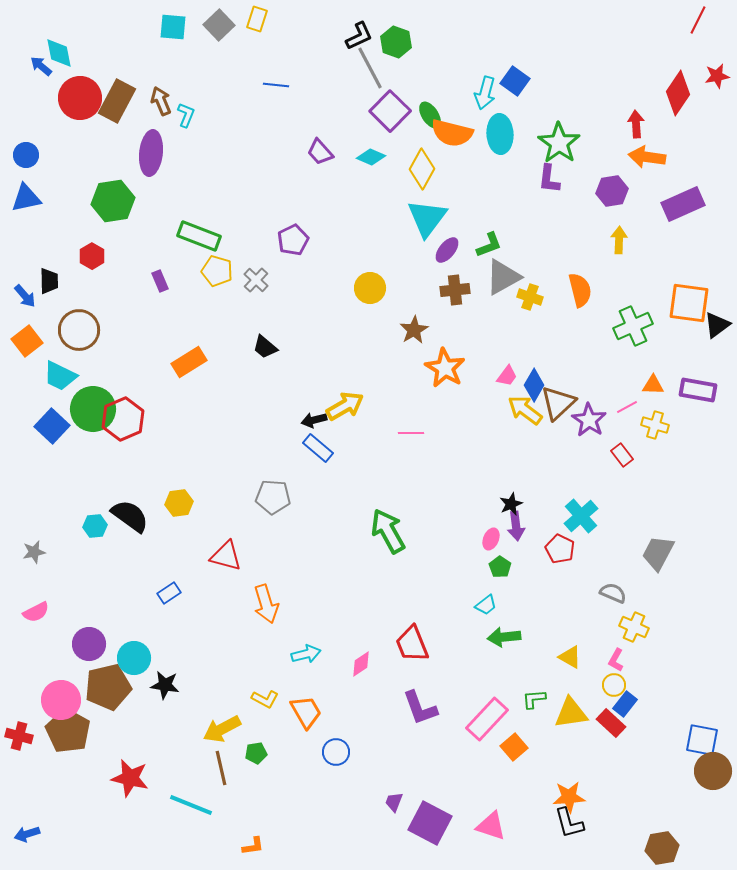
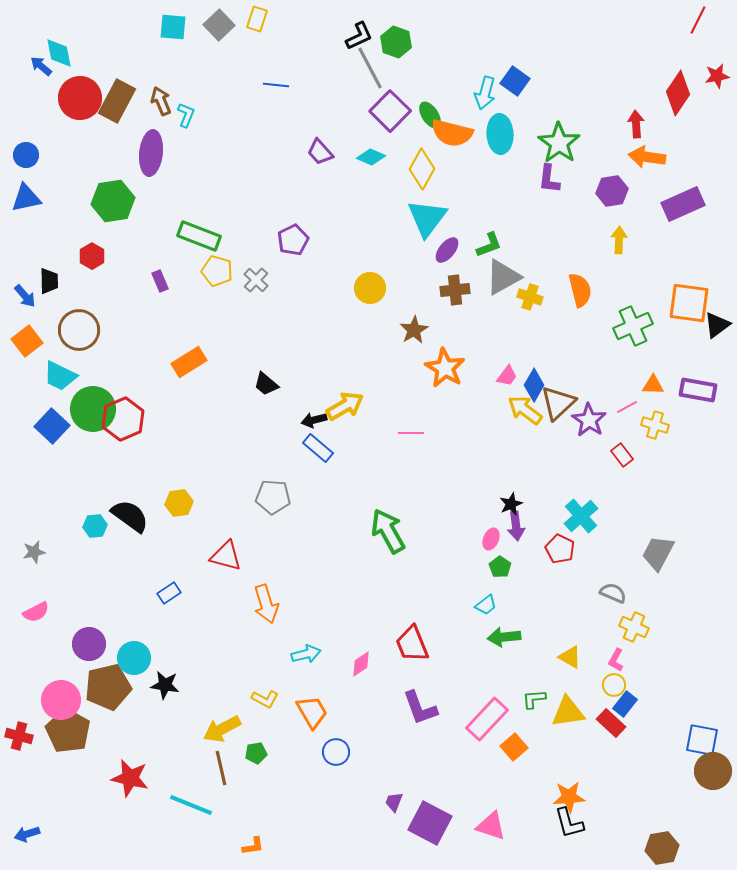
black trapezoid at (265, 347): moved 1 px right, 37 px down
orange trapezoid at (306, 712): moved 6 px right
yellow triangle at (571, 713): moved 3 px left, 1 px up
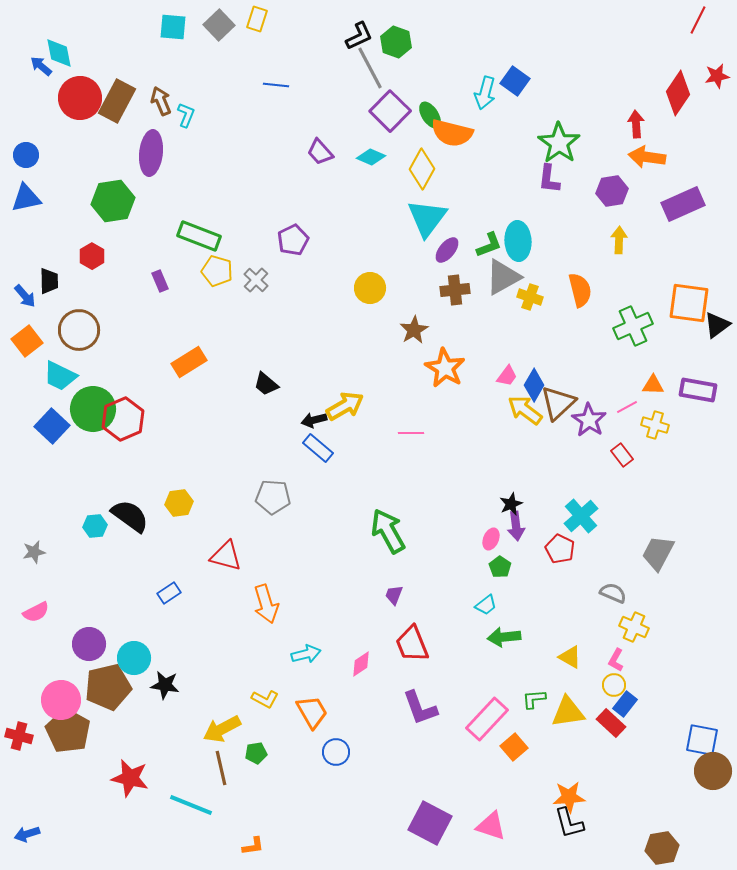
cyan ellipse at (500, 134): moved 18 px right, 107 px down
purple trapezoid at (394, 802): moved 207 px up
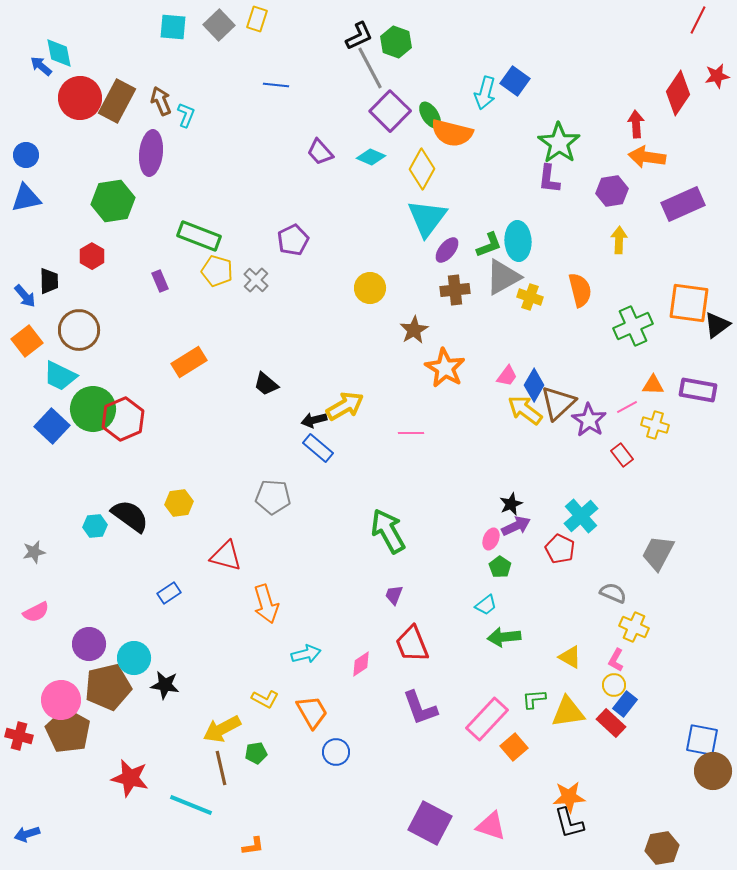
purple arrow at (516, 526): rotated 108 degrees counterclockwise
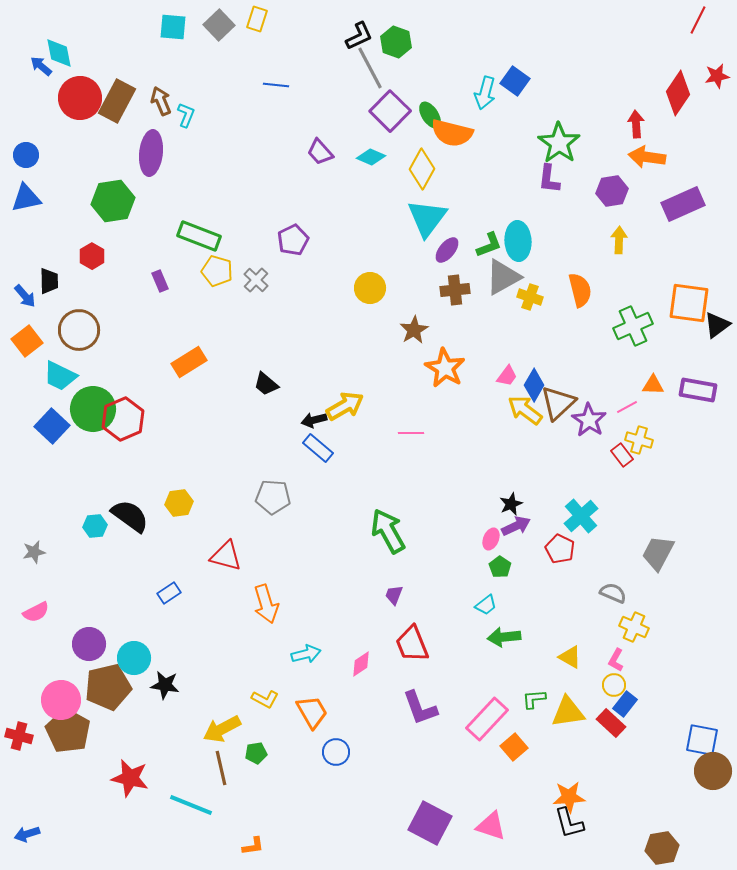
yellow cross at (655, 425): moved 16 px left, 15 px down
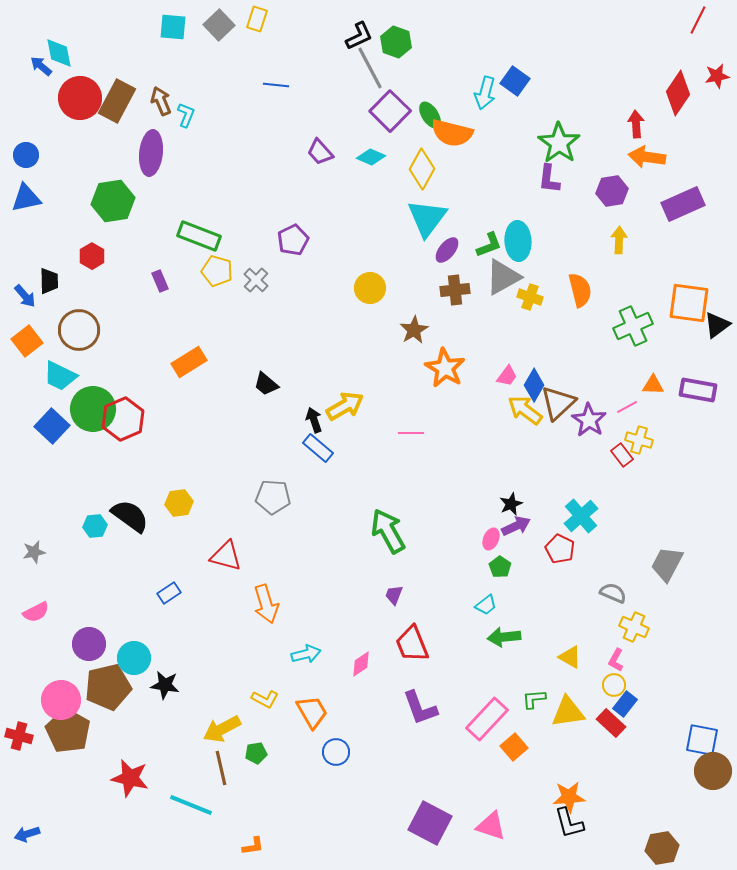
black arrow at (314, 420): rotated 85 degrees clockwise
gray trapezoid at (658, 553): moved 9 px right, 11 px down
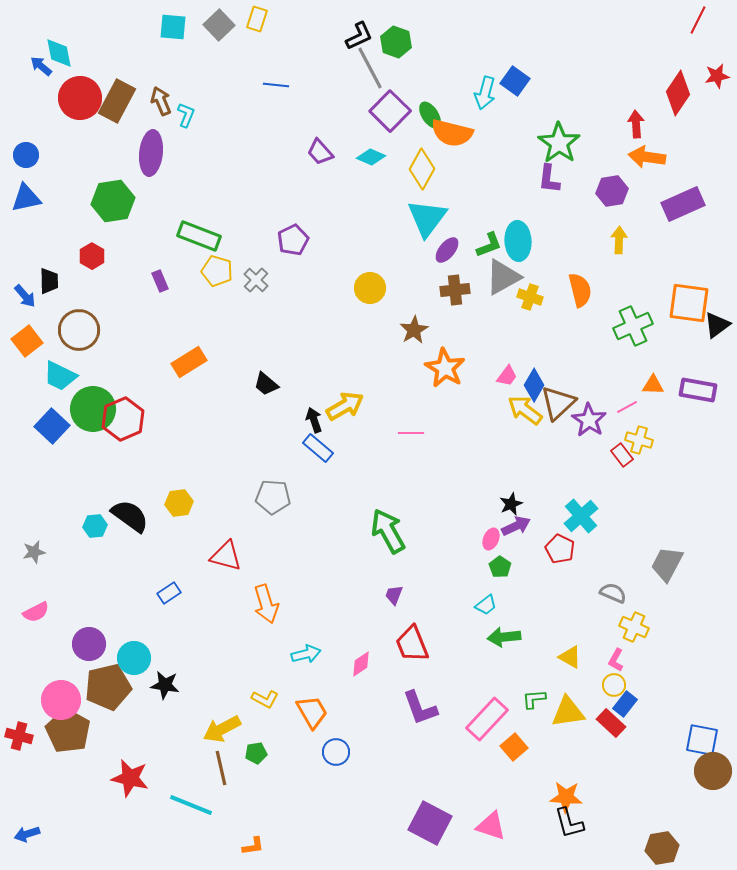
orange star at (569, 797): moved 3 px left; rotated 8 degrees clockwise
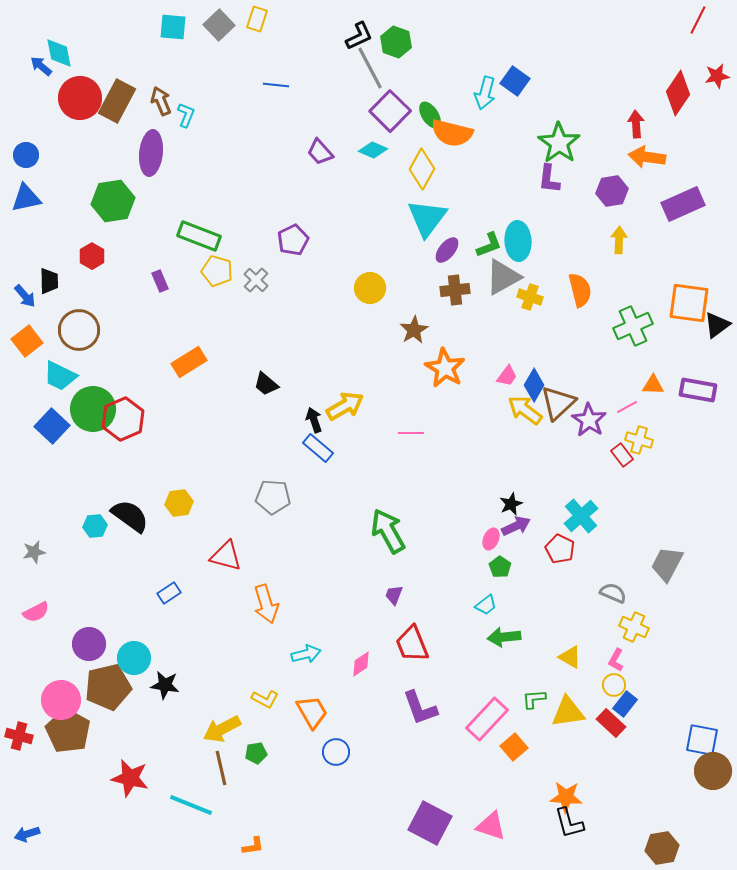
cyan diamond at (371, 157): moved 2 px right, 7 px up
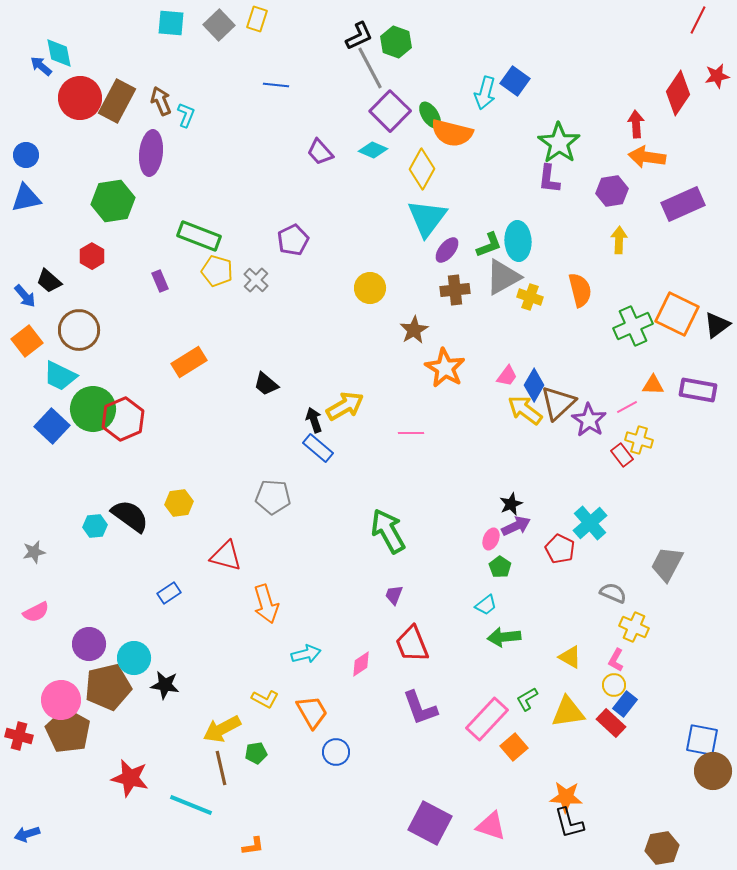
cyan square at (173, 27): moved 2 px left, 4 px up
black trapezoid at (49, 281): rotated 132 degrees clockwise
orange square at (689, 303): moved 12 px left, 11 px down; rotated 18 degrees clockwise
cyan cross at (581, 516): moved 9 px right, 7 px down
green L-shape at (534, 699): moved 7 px left; rotated 25 degrees counterclockwise
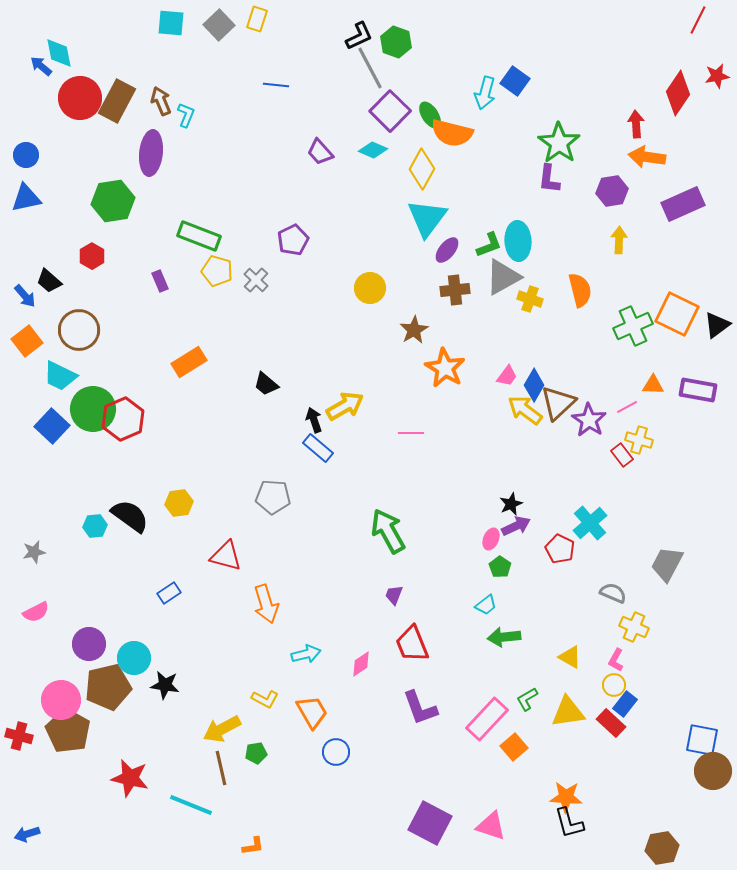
yellow cross at (530, 297): moved 2 px down
